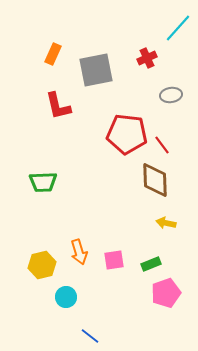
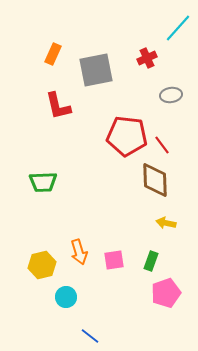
red pentagon: moved 2 px down
green rectangle: moved 3 px up; rotated 48 degrees counterclockwise
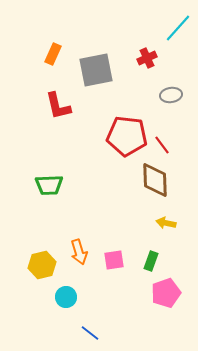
green trapezoid: moved 6 px right, 3 px down
blue line: moved 3 px up
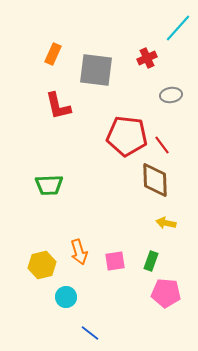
gray square: rotated 18 degrees clockwise
pink square: moved 1 px right, 1 px down
pink pentagon: rotated 24 degrees clockwise
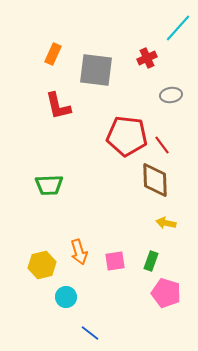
pink pentagon: rotated 12 degrees clockwise
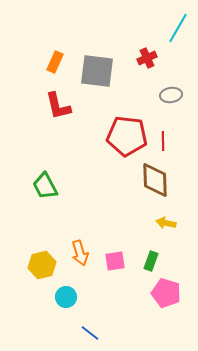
cyan line: rotated 12 degrees counterclockwise
orange rectangle: moved 2 px right, 8 px down
gray square: moved 1 px right, 1 px down
red line: moved 1 px right, 4 px up; rotated 36 degrees clockwise
green trapezoid: moved 4 px left, 1 px down; rotated 64 degrees clockwise
orange arrow: moved 1 px right, 1 px down
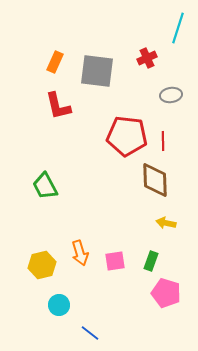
cyan line: rotated 12 degrees counterclockwise
cyan circle: moved 7 px left, 8 px down
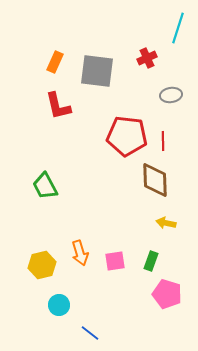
pink pentagon: moved 1 px right, 1 px down
